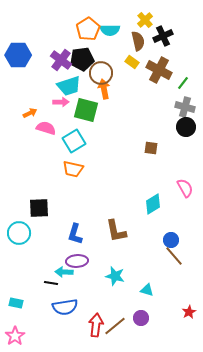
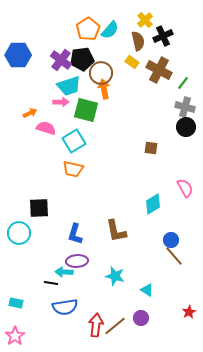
cyan semicircle at (110, 30): rotated 48 degrees counterclockwise
cyan triangle at (147, 290): rotated 16 degrees clockwise
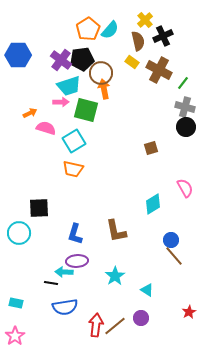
brown square at (151, 148): rotated 24 degrees counterclockwise
cyan star at (115, 276): rotated 24 degrees clockwise
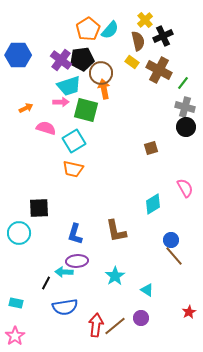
orange arrow at (30, 113): moved 4 px left, 5 px up
black line at (51, 283): moved 5 px left; rotated 72 degrees counterclockwise
